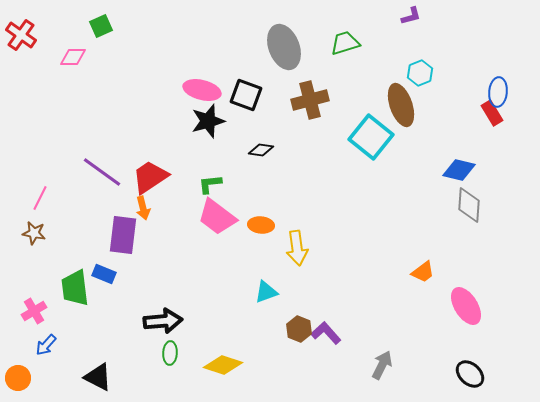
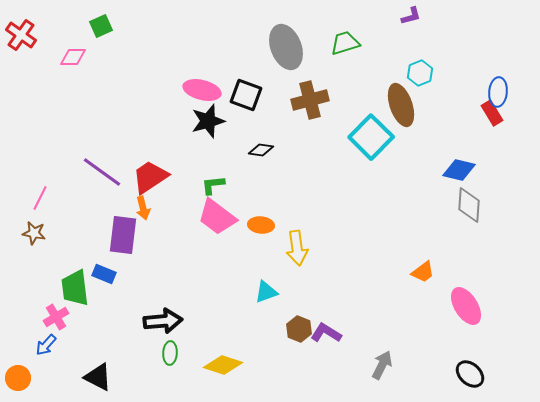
gray ellipse at (284, 47): moved 2 px right
cyan square at (371, 137): rotated 6 degrees clockwise
green L-shape at (210, 184): moved 3 px right, 1 px down
pink cross at (34, 311): moved 22 px right, 6 px down
purple L-shape at (326, 333): rotated 16 degrees counterclockwise
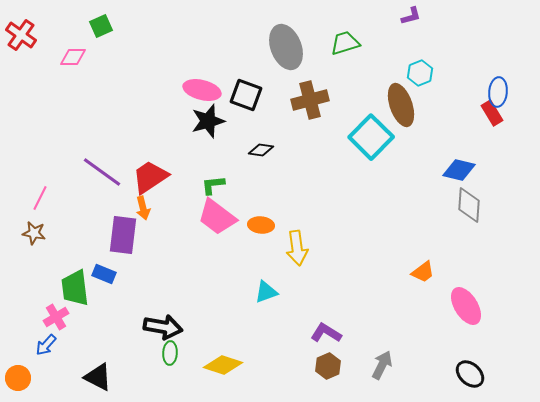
black arrow at (163, 321): moved 6 px down; rotated 15 degrees clockwise
brown hexagon at (299, 329): moved 29 px right, 37 px down; rotated 15 degrees clockwise
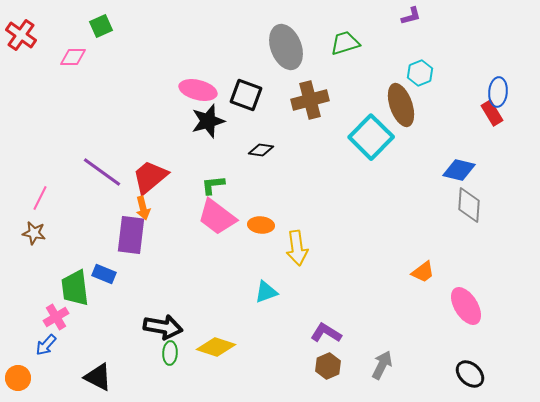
pink ellipse at (202, 90): moved 4 px left
red trapezoid at (150, 177): rotated 6 degrees counterclockwise
purple rectangle at (123, 235): moved 8 px right
yellow diamond at (223, 365): moved 7 px left, 18 px up
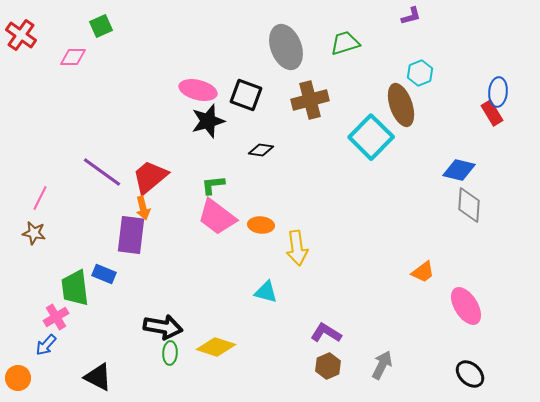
cyan triangle at (266, 292): rotated 35 degrees clockwise
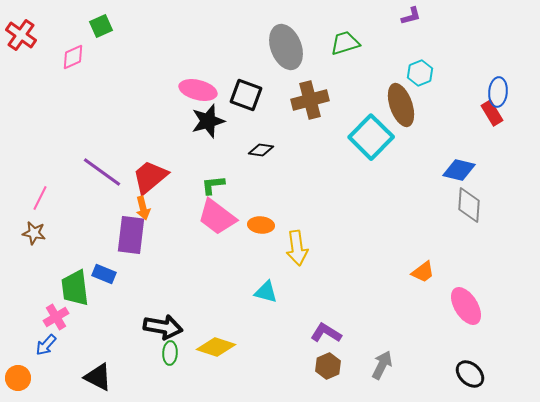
pink diamond at (73, 57): rotated 24 degrees counterclockwise
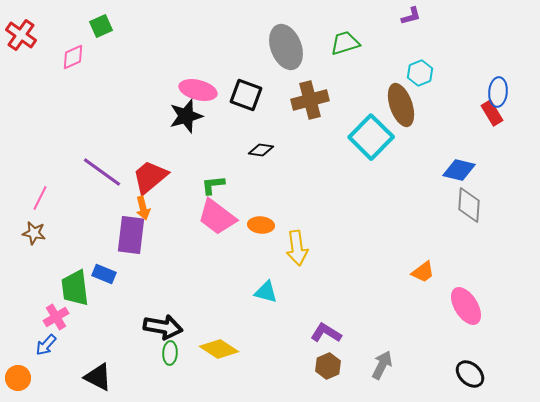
black star at (208, 121): moved 22 px left, 5 px up
yellow diamond at (216, 347): moved 3 px right, 2 px down; rotated 15 degrees clockwise
